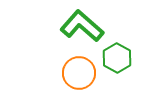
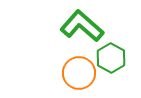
green hexagon: moved 6 px left
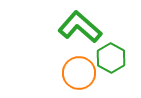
green L-shape: moved 2 px left, 1 px down
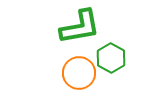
green L-shape: rotated 129 degrees clockwise
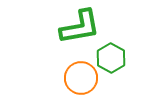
orange circle: moved 2 px right, 5 px down
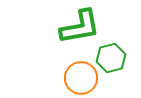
green hexagon: rotated 16 degrees clockwise
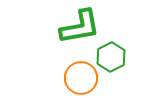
green hexagon: moved 1 px up; rotated 12 degrees counterclockwise
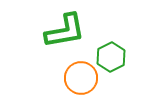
green L-shape: moved 15 px left, 4 px down
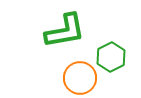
orange circle: moved 1 px left
